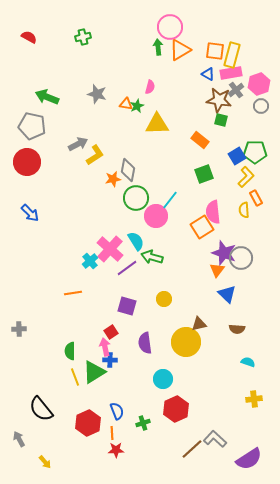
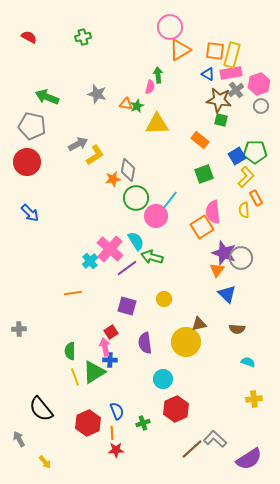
green arrow at (158, 47): moved 28 px down
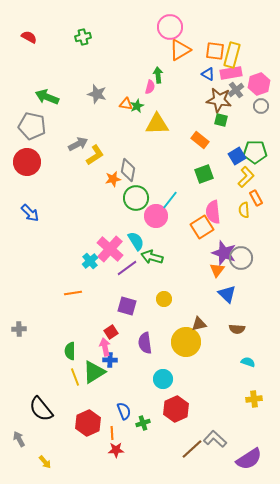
blue semicircle at (117, 411): moved 7 px right
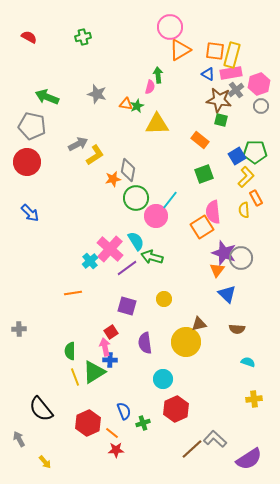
orange line at (112, 433): rotated 48 degrees counterclockwise
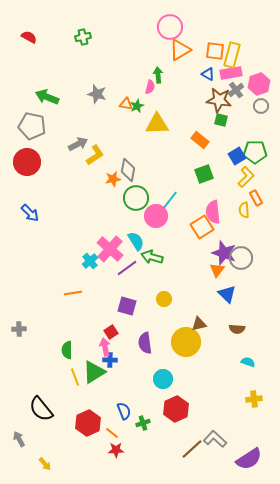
green semicircle at (70, 351): moved 3 px left, 1 px up
yellow arrow at (45, 462): moved 2 px down
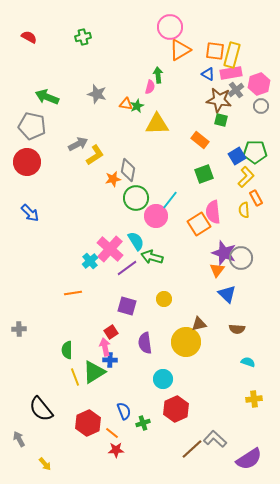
orange square at (202, 227): moved 3 px left, 3 px up
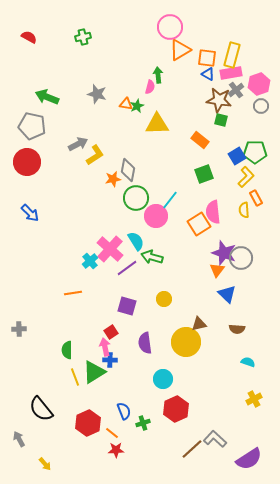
orange square at (215, 51): moved 8 px left, 7 px down
yellow cross at (254, 399): rotated 21 degrees counterclockwise
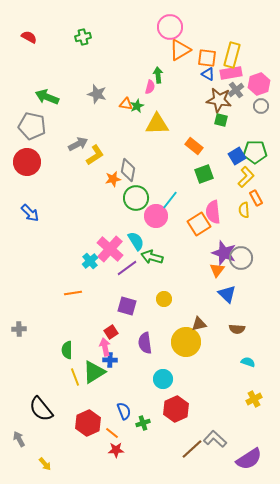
orange rectangle at (200, 140): moved 6 px left, 6 px down
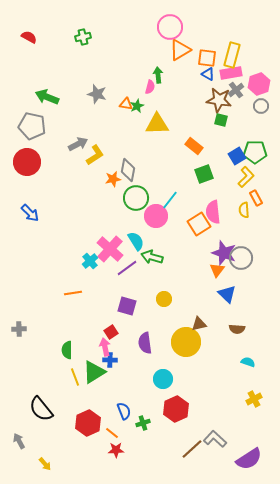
gray arrow at (19, 439): moved 2 px down
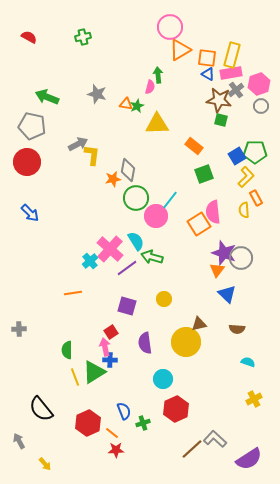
yellow L-shape at (95, 155): moved 3 px left; rotated 50 degrees counterclockwise
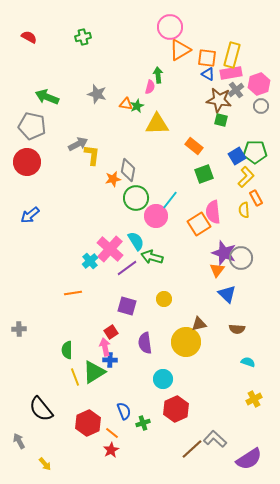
blue arrow at (30, 213): moved 2 px down; rotated 96 degrees clockwise
red star at (116, 450): moved 5 px left; rotated 28 degrees counterclockwise
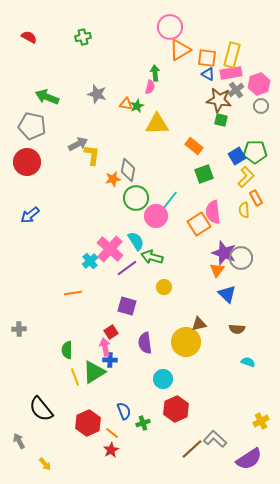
green arrow at (158, 75): moved 3 px left, 2 px up
yellow circle at (164, 299): moved 12 px up
yellow cross at (254, 399): moved 7 px right, 22 px down
